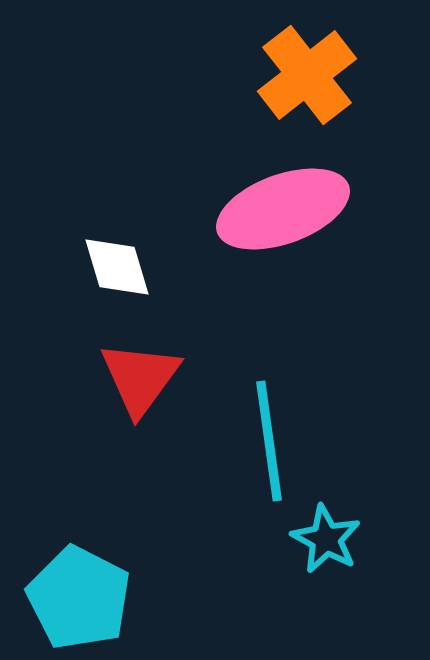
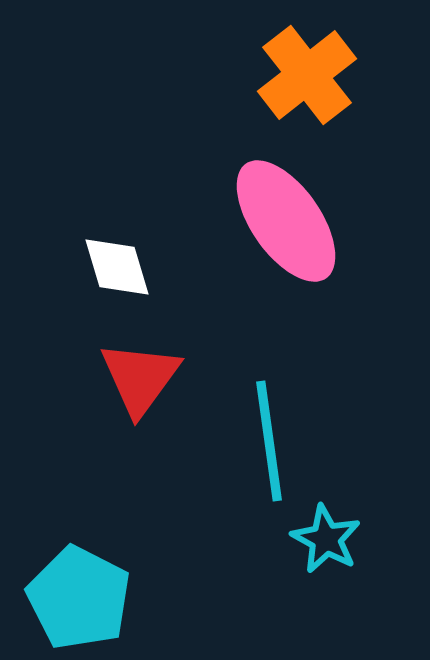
pink ellipse: moved 3 px right, 12 px down; rotated 75 degrees clockwise
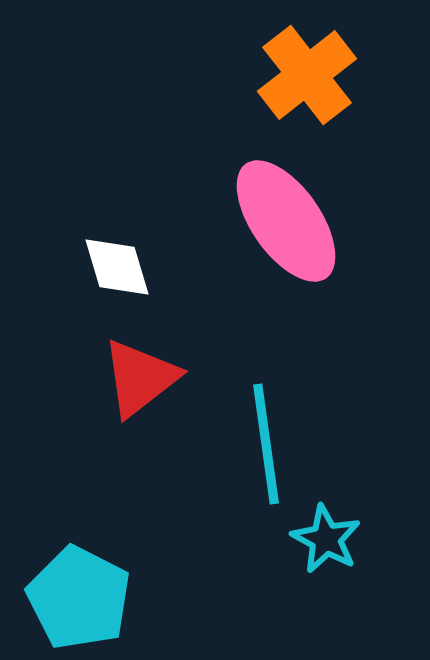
red triangle: rotated 16 degrees clockwise
cyan line: moved 3 px left, 3 px down
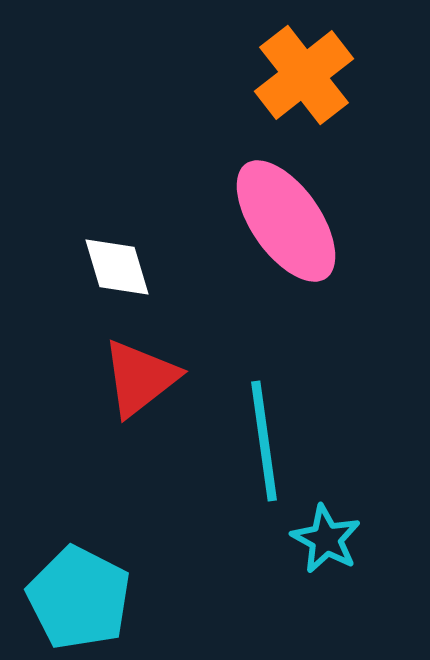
orange cross: moved 3 px left
cyan line: moved 2 px left, 3 px up
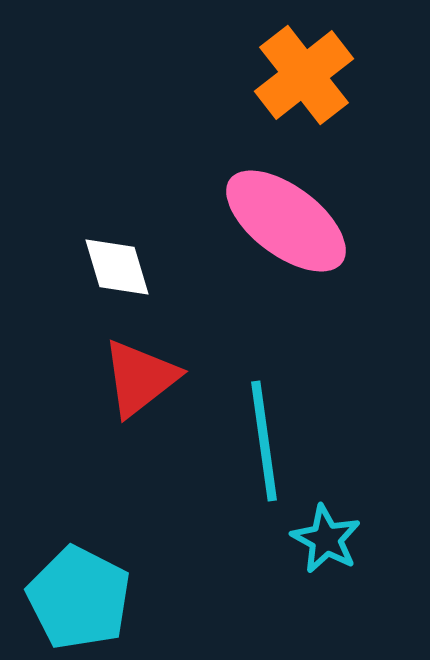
pink ellipse: rotated 18 degrees counterclockwise
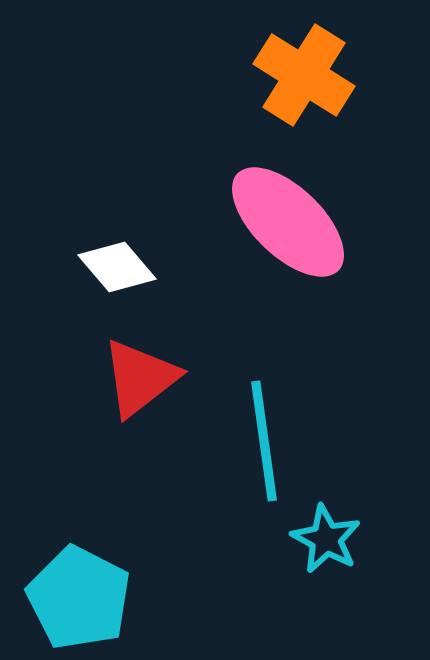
orange cross: rotated 20 degrees counterclockwise
pink ellipse: moved 2 px right, 1 px down; rotated 7 degrees clockwise
white diamond: rotated 24 degrees counterclockwise
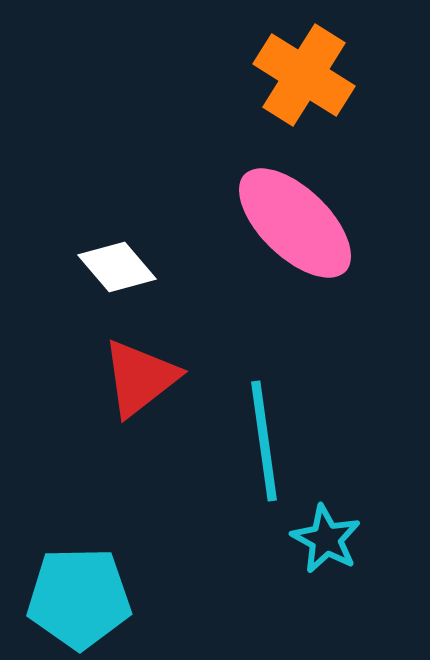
pink ellipse: moved 7 px right, 1 px down
cyan pentagon: rotated 28 degrees counterclockwise
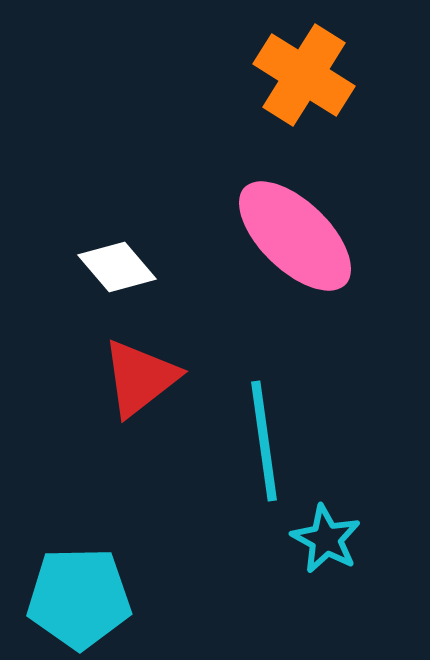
pink ellipse: moved 13 px down
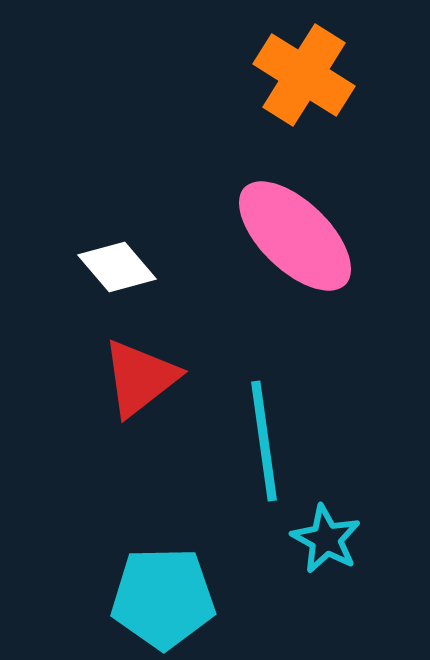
cyan pentagon: moved 84 px right
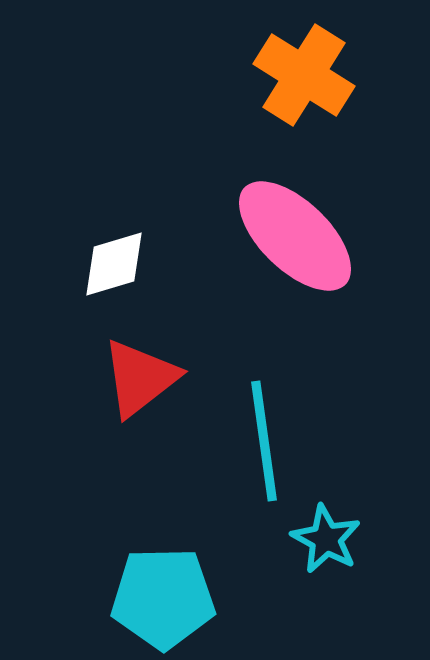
white diamond: moved 3 px left, 3 px up; rotated 66 degrees counterclockwise
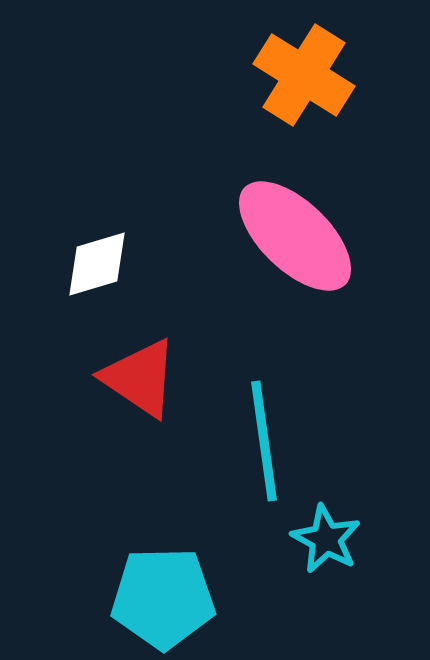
white diamond: moved 17 px left
red triangle: rotated 48 degrees counterclockwise
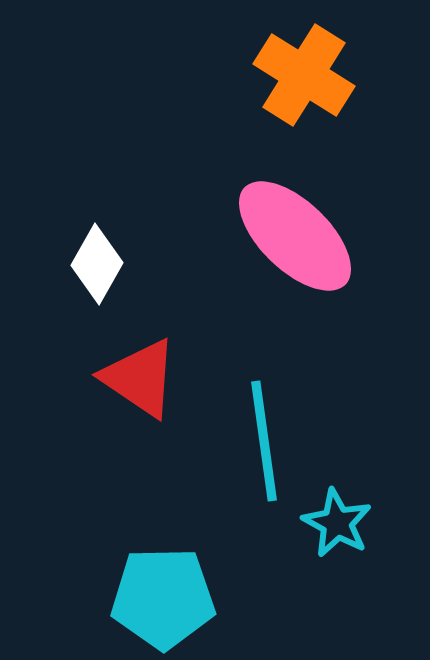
white diamond: rotated 44 degrees counterclockwise
cyan star: moved 11 px right, 16 px up
